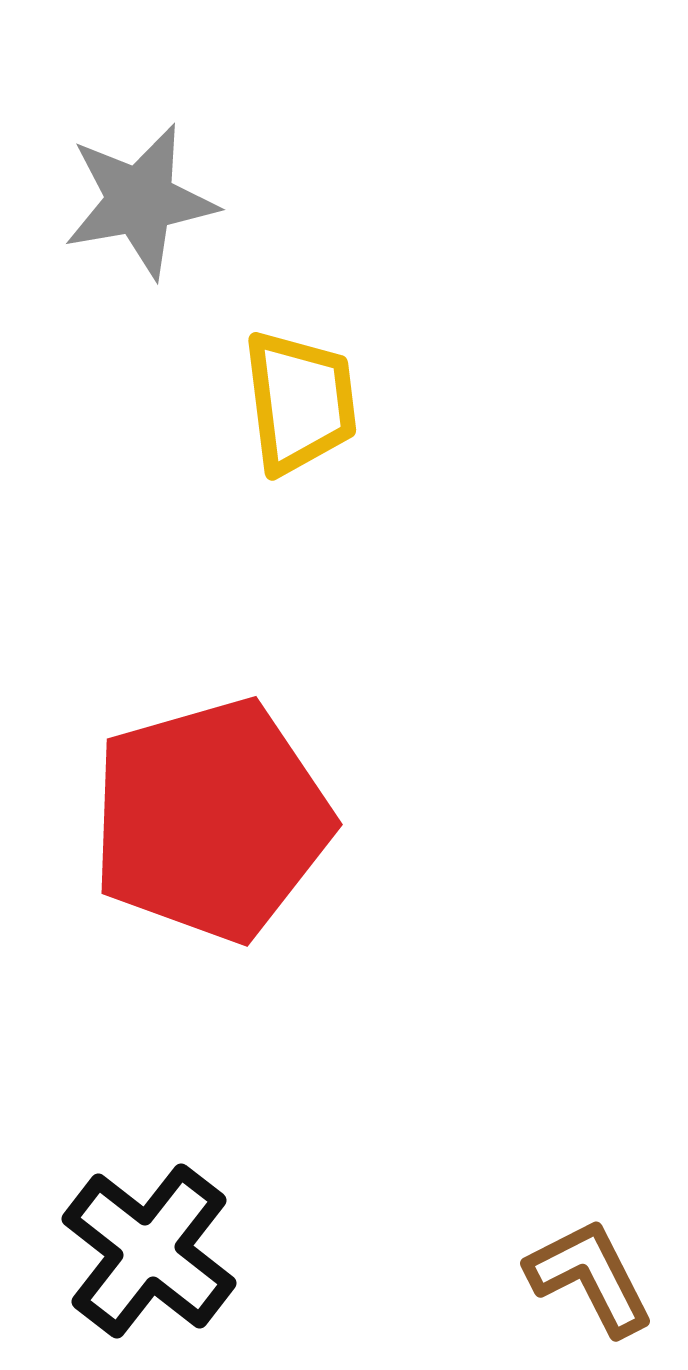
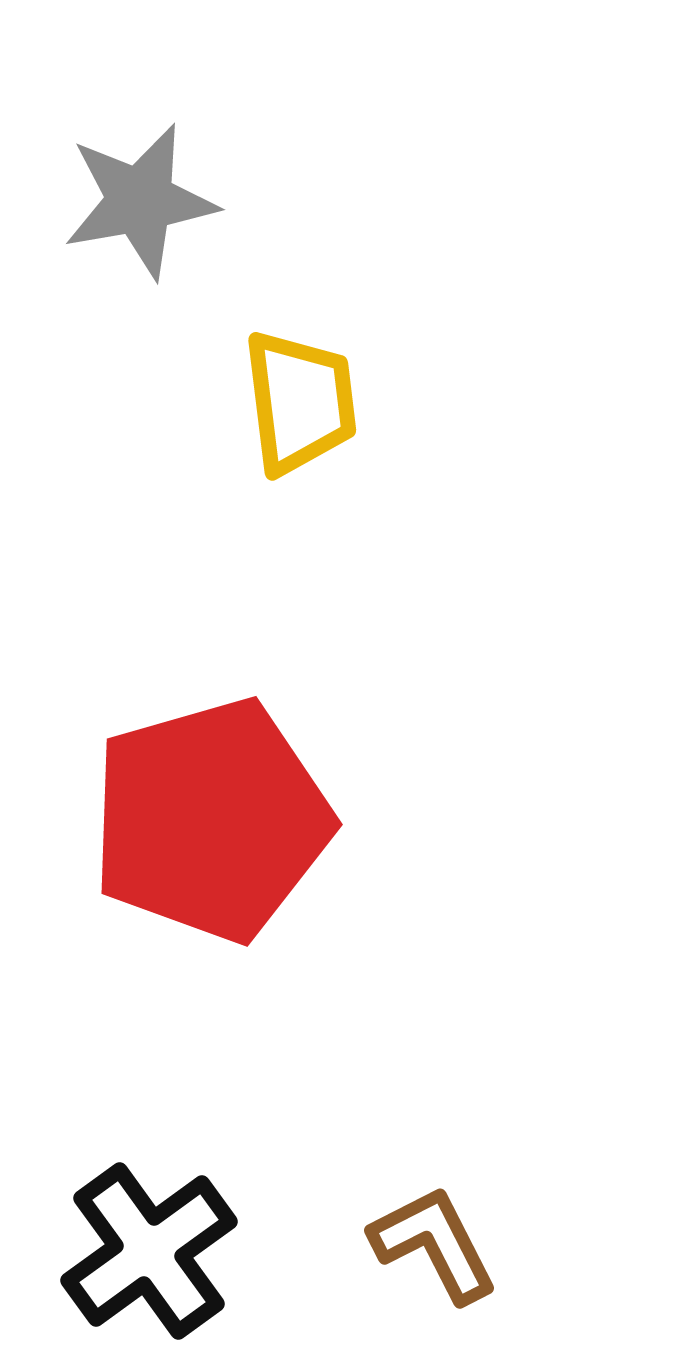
black cross: rotated 16 degrees clockwise
brown L-shape: moved 156 px left, 33 px up
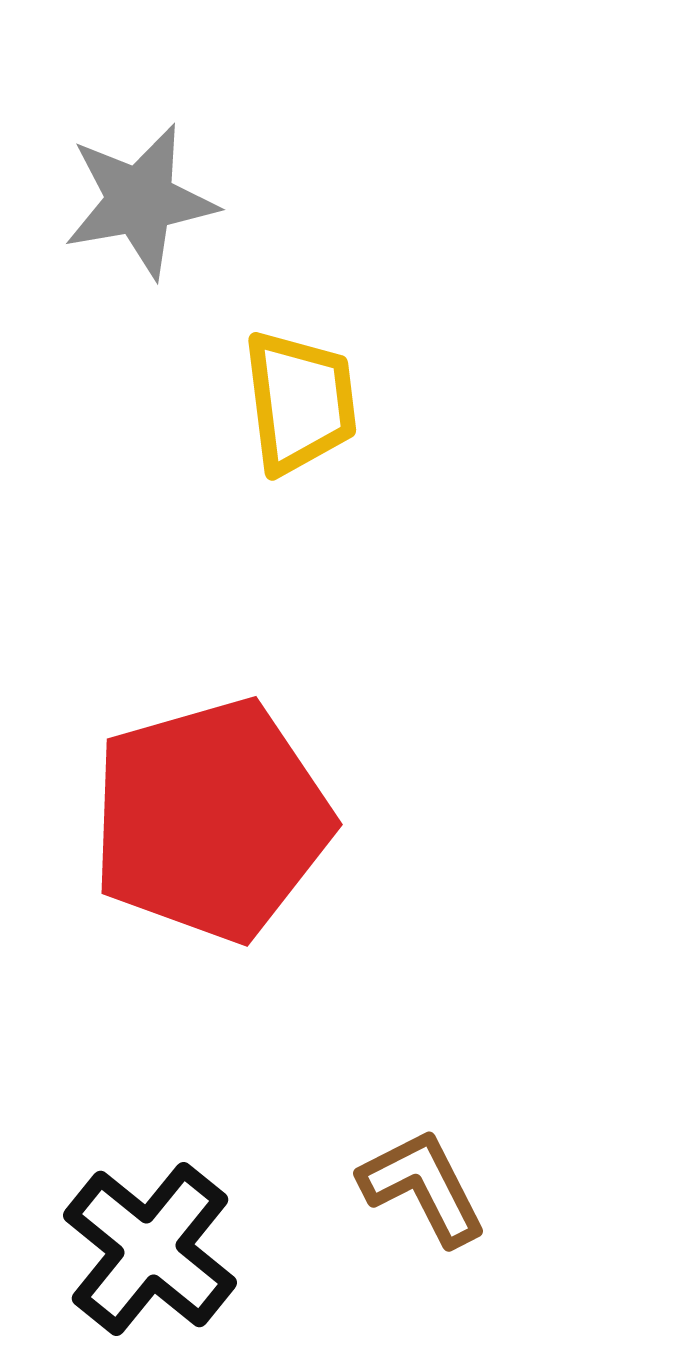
brown L-shape: moved 11 px left, 57 px up
black cross: moved 1 px right, 2 px up; rotated 15 degrees counterclockwise
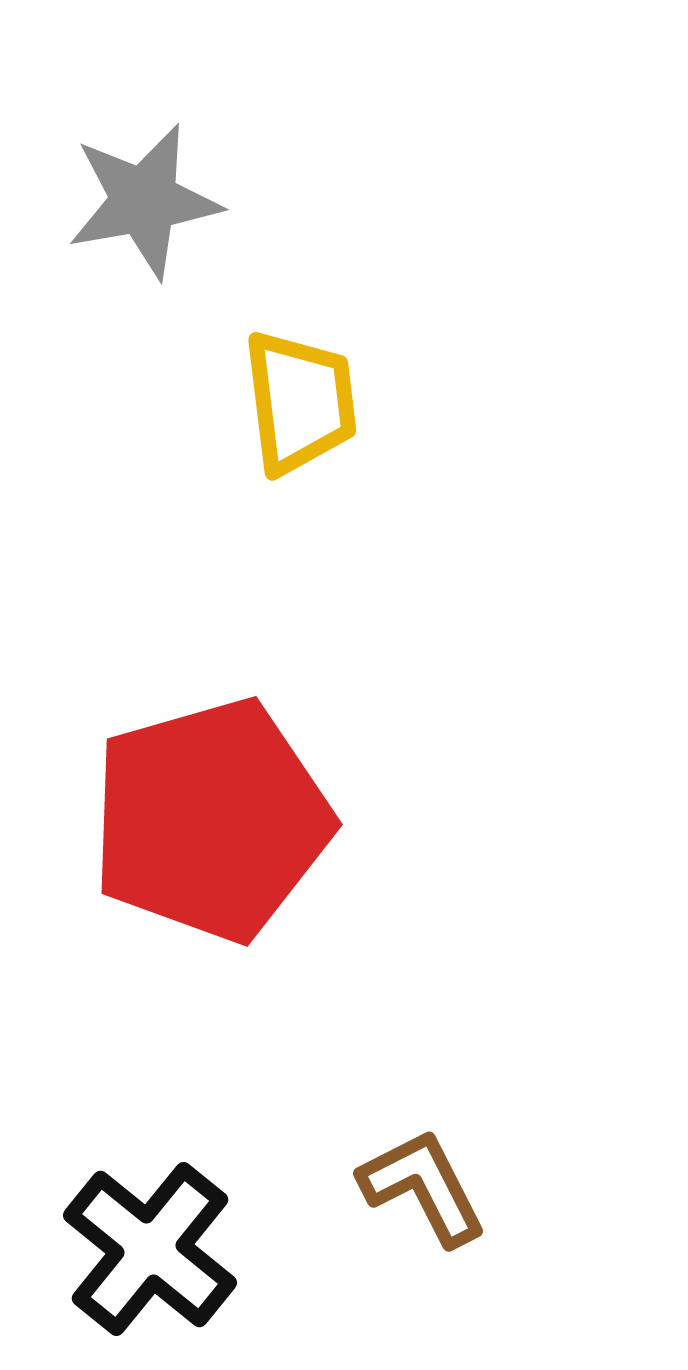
gray star: moved 4 px right
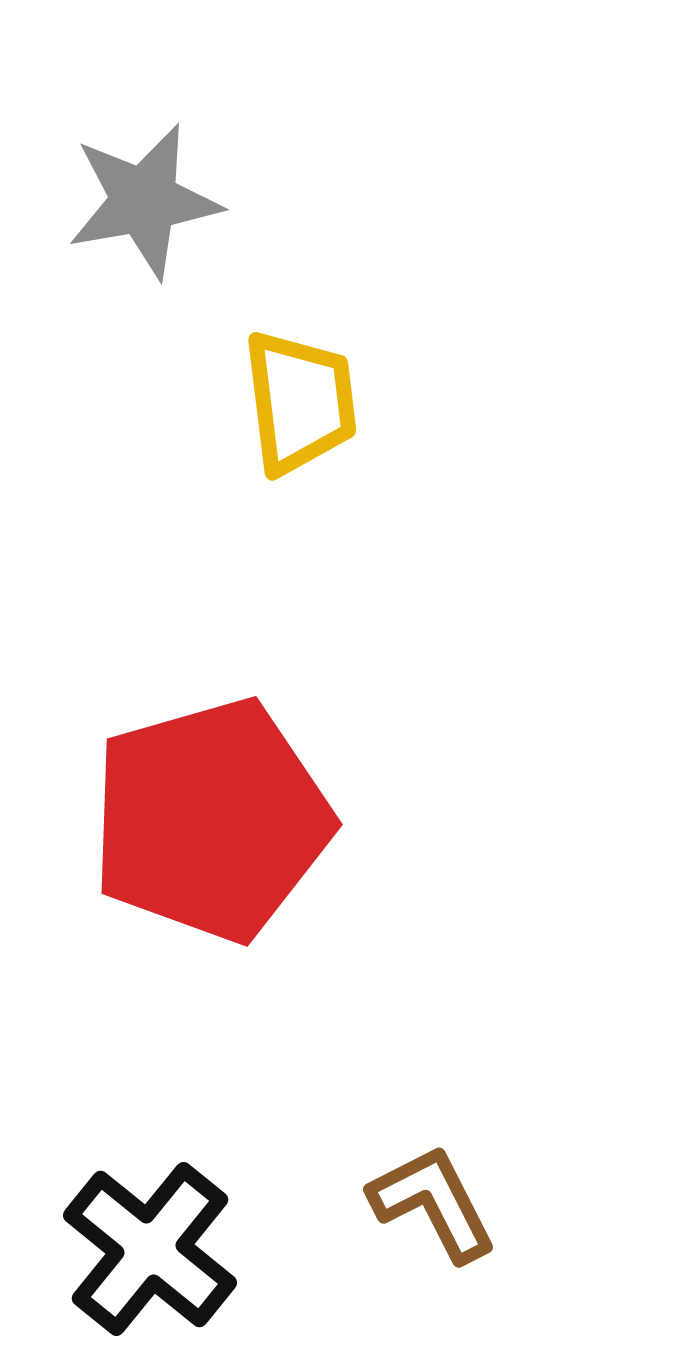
brown L-shape: moved 10 px right, 16 px down
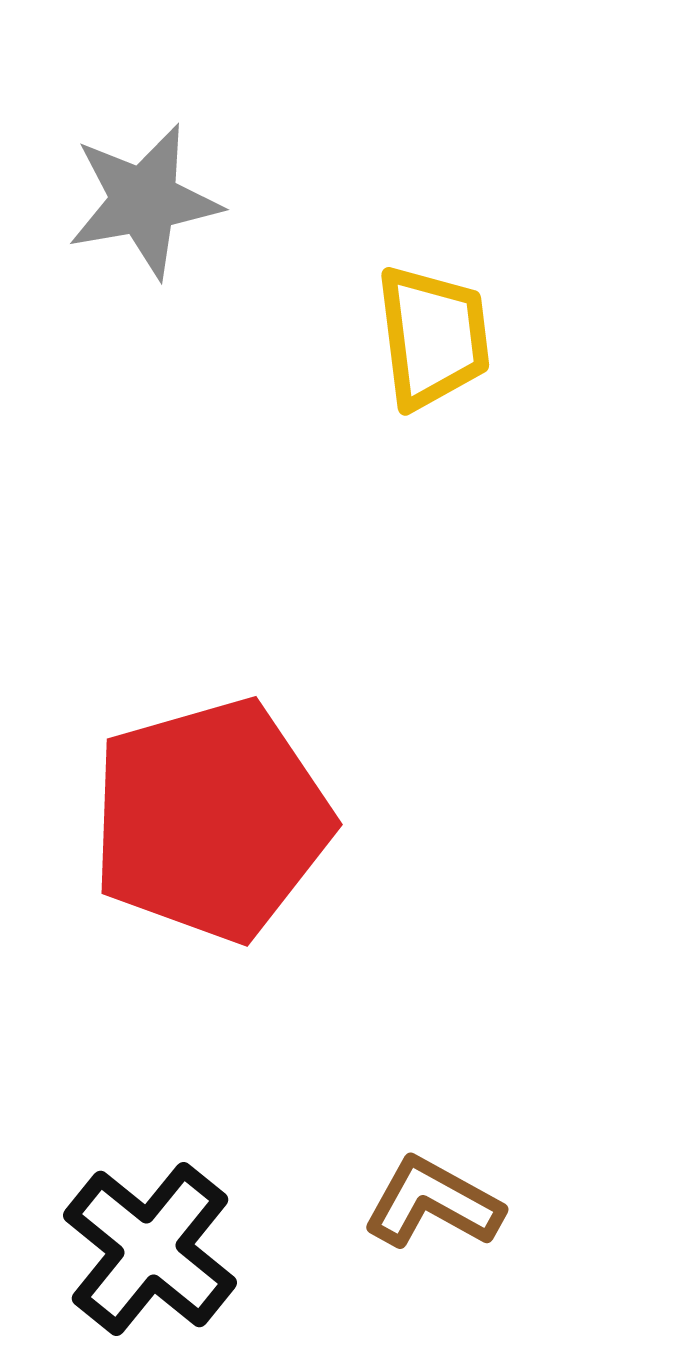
yellow trapezoid: moved 133 px right, 65 px up
brown L-shape: rotated 34 degrees counterclockwise
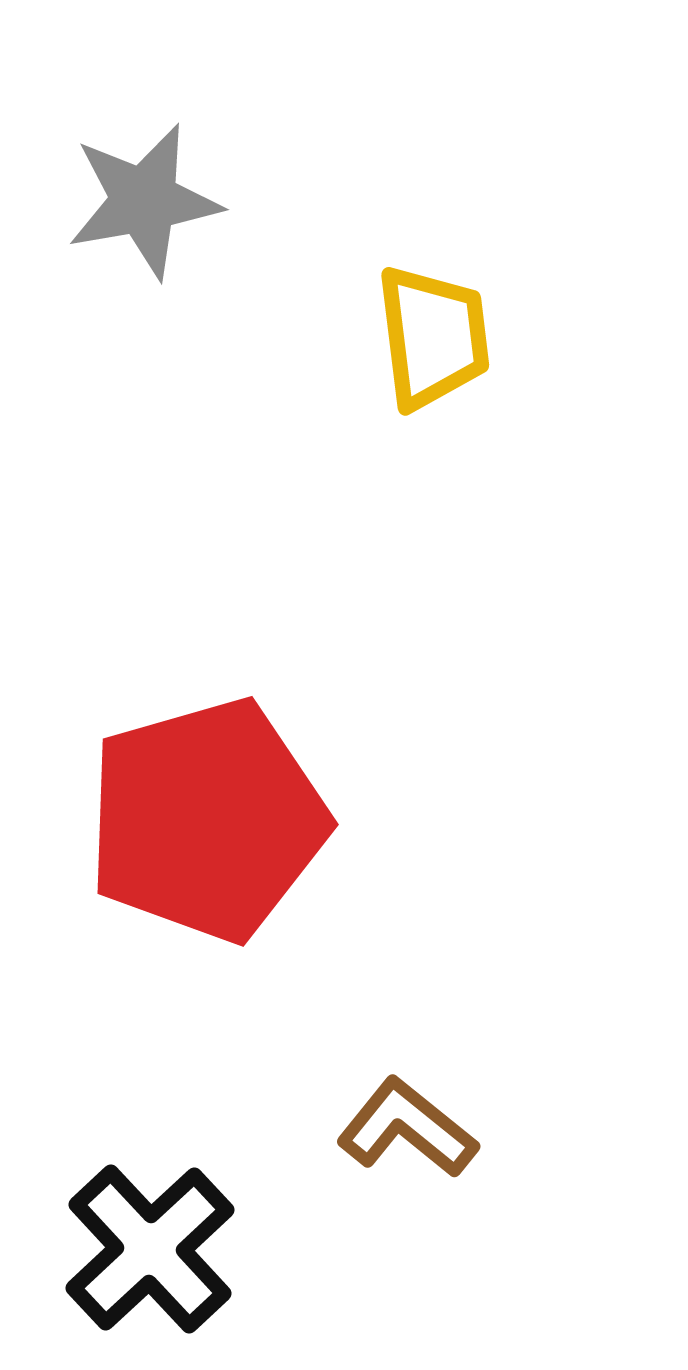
red pentagon: moved 4 px left
brown L-shape: moved 26 px left, 75 px up; rotated 10 degrees clockwise
black cross: rotated 8 degrees clockwise
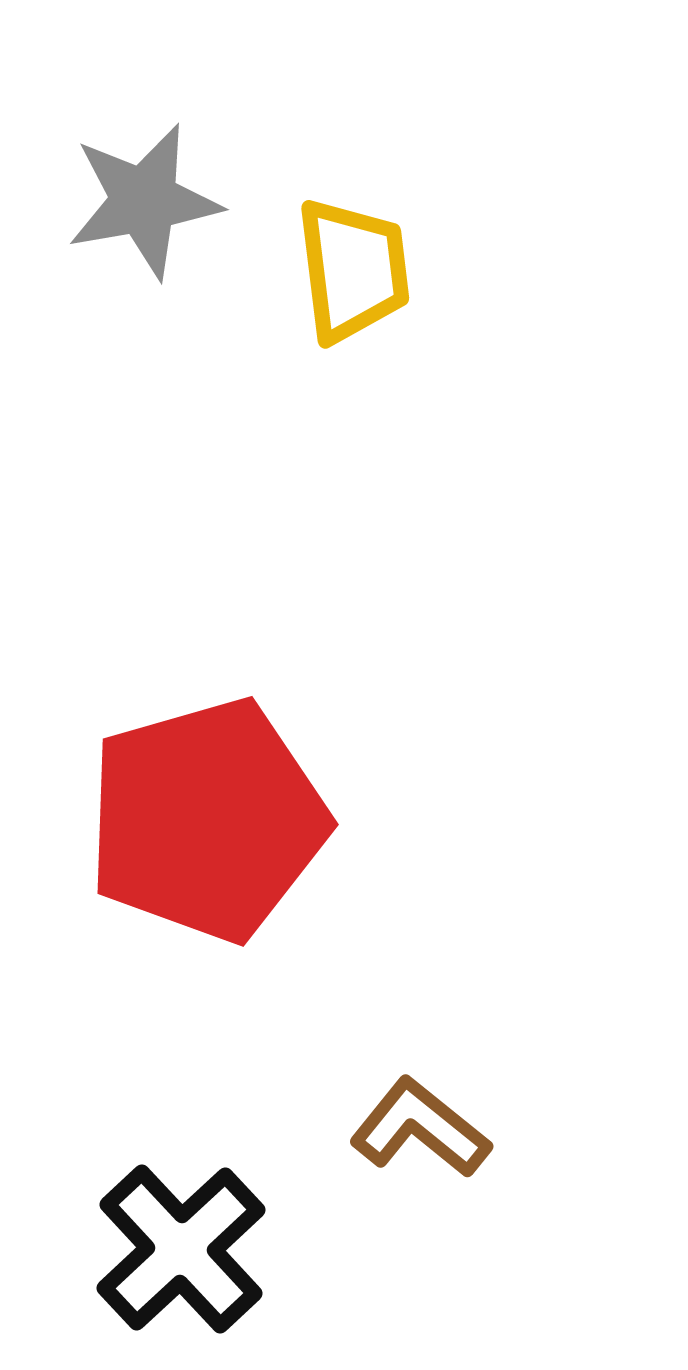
yellow trapezoid: moved 80 px left, 67 px up
brown L-shape: moved 13 px right
black cross: moved 31 px right
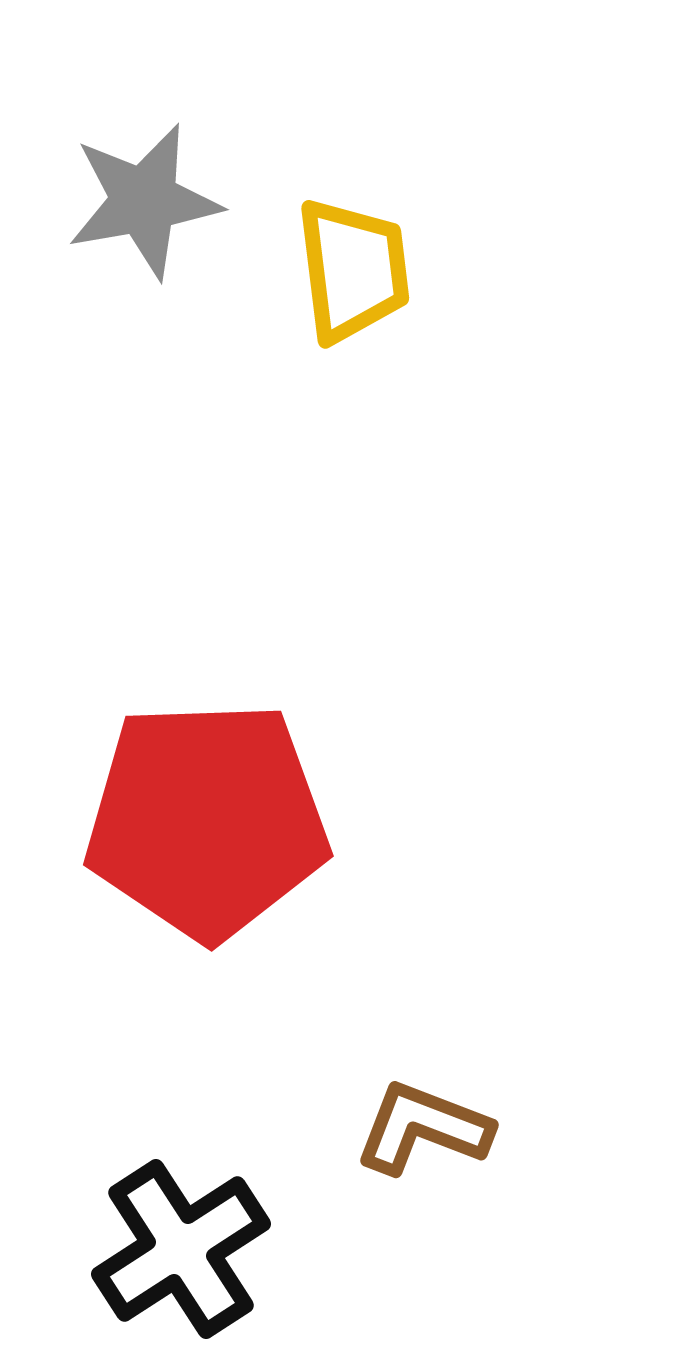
red pentagon: rotated 14 degrees clockwise
brown L-shape: moved 3 px right; rotated 18 degrees counterclockwise
black cross: rotated 10 degrees clockwise
